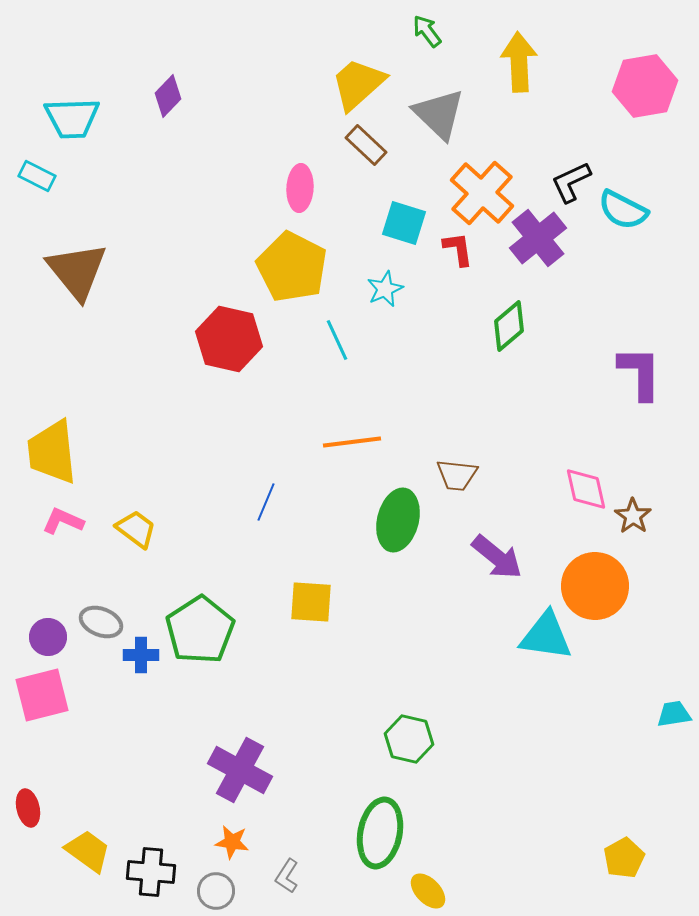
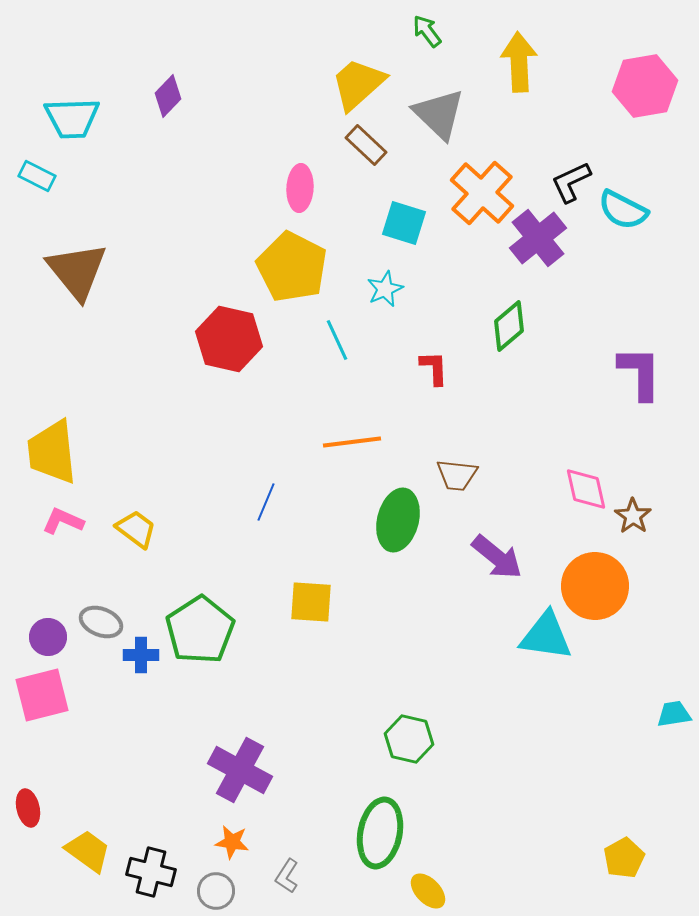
red L-shape at (458, 249): moved 24 px left, 119 px down; rotated 6 degrees clockwise
black cross at (151, 872): rotated 9 degrees clockwise
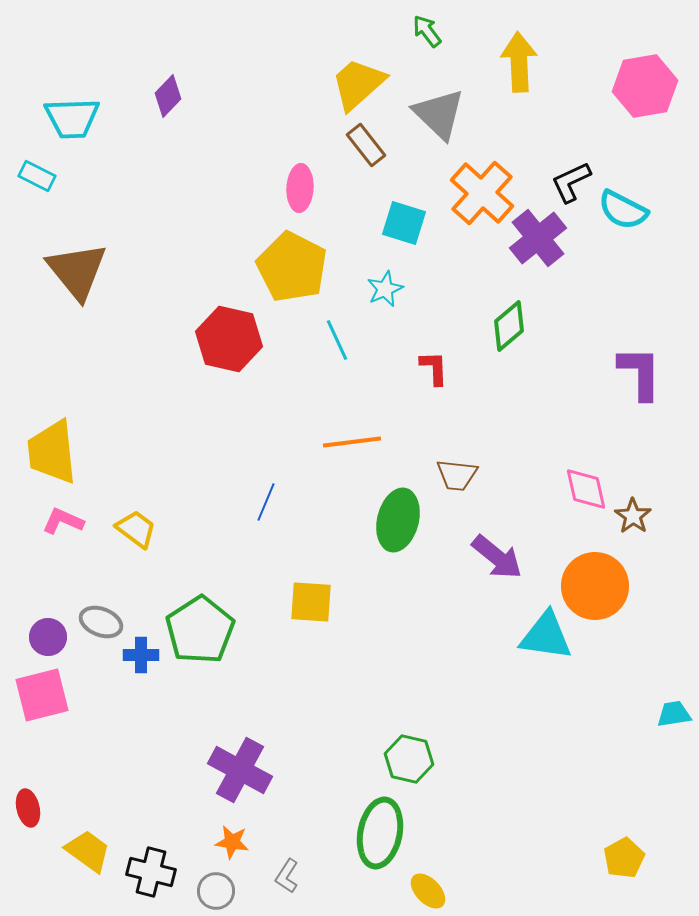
brown rectangle at (366, 145): rotated 9 degrees clockwise
green hexagon at (409, 739): moved 20 px down
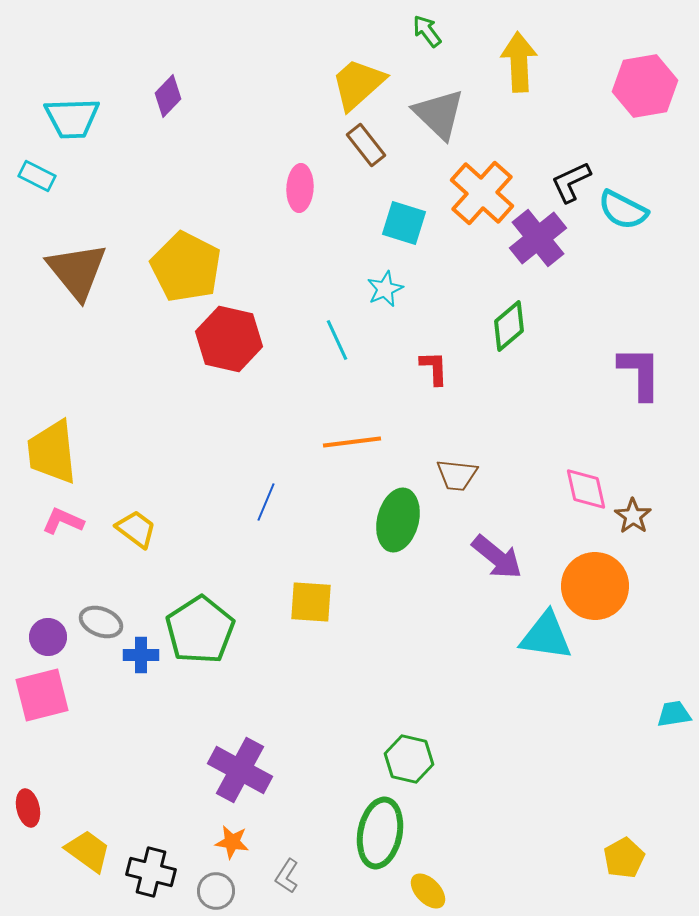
yellow pentagon at (292, 267): moved 106 px left
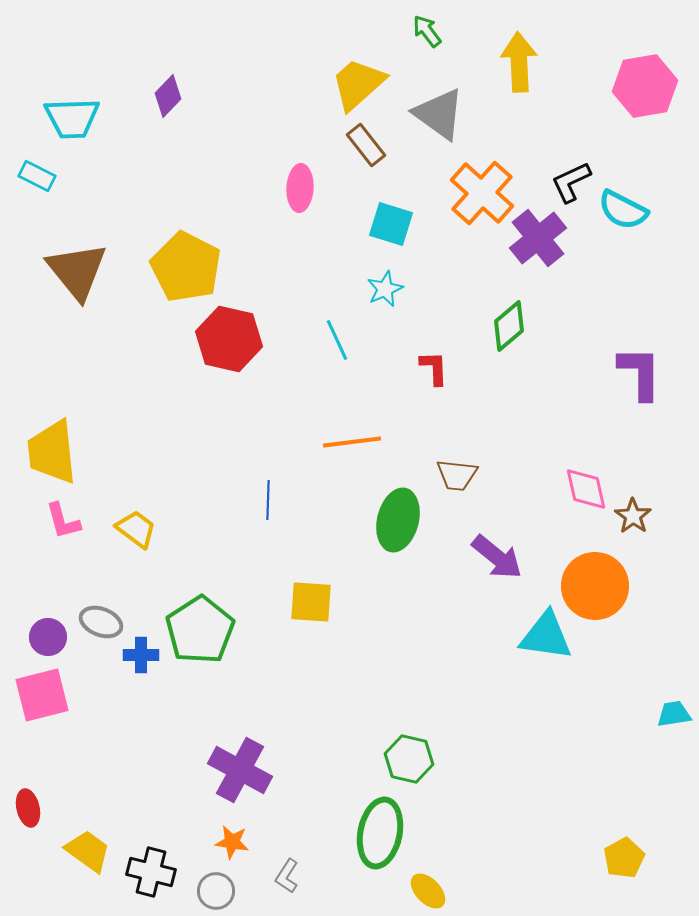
gray triangle at (439, 114): rotated 8 degrees counterclockwise
cyan square at (404, 223): moved 13 px left, 1 px down
blue line at (266, 502): moved 2 px right, 2 px up; rotated 21 degrees counterclockwise
pink L-shape at (63, 521): rotated 129 degrees counterclockwise
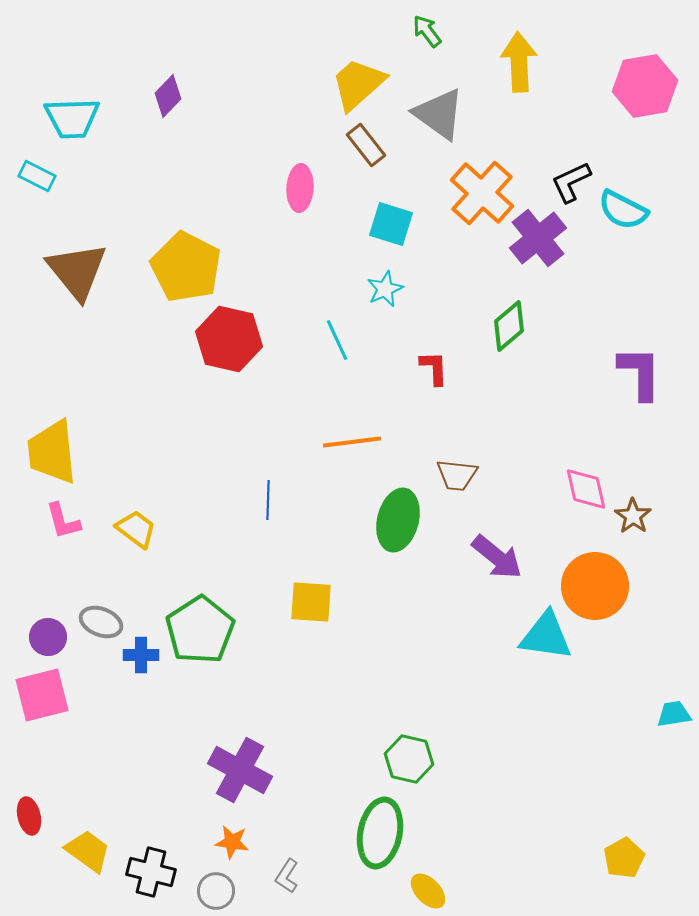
red ellipse at (28, 808): moved 1 px right, 8 px down
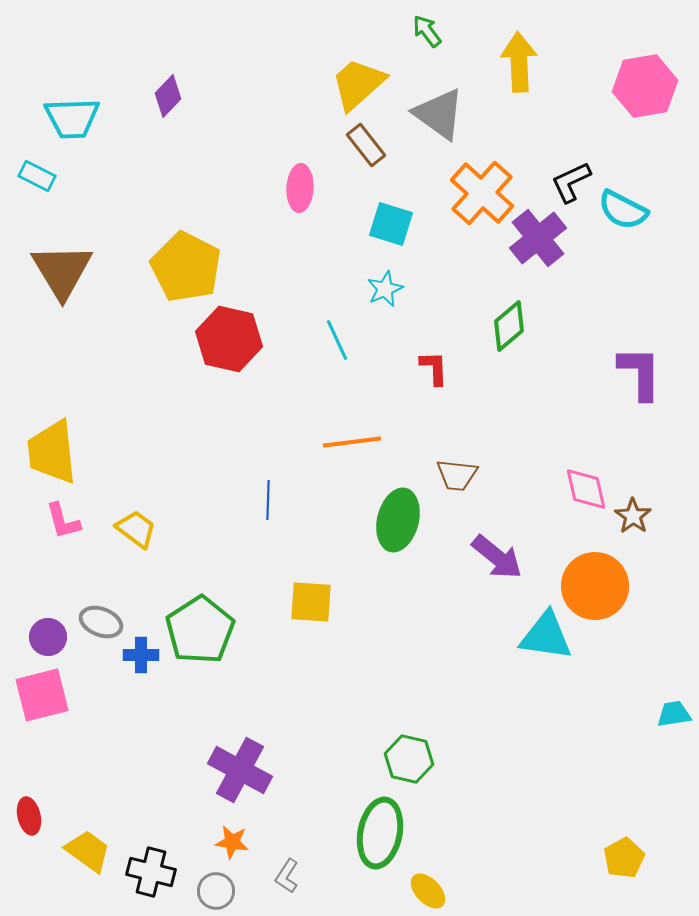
brown triangle at (77, 271): moved 15 px left; rotated 8 degrees clockwise
